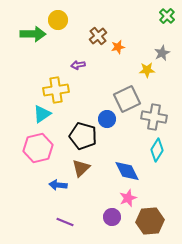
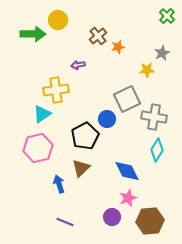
black pentagon: moved 2 px right; rotated 28 degrees clockwise
blue arrow: moved 1 px right, 1 px up; rotated 66 degrees clockwise
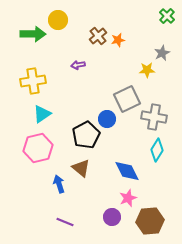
orange star: moved 7 px up
yellow cross: moved 23 px left, 9 px up
black pentagon: moved 1 px right, 1 px up
brown triangle: rotated 36 degrees counterclockwise
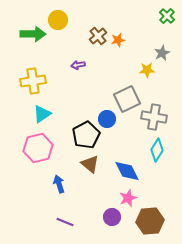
brown triangle: moved 9 px right, 4 px up
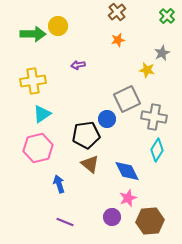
yellow circle: moved 6 px down
brown cross: moved 19 px right, 24 px up
yellow star: rotated 14 degrees clockwise
black pentagon: rotated 20 degrees clockwise
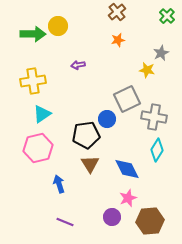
gray star: moved 1 px left
brown triangle: rotated 18 degrees clockwise
blue diamond: moved 2 px up
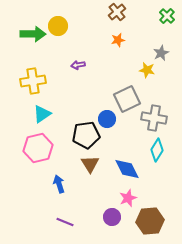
gray cross: moved 1 px down
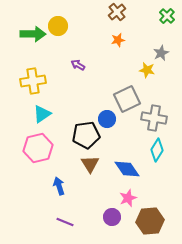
purple arrow: rotated 40 degrees clockwise
blue diamond: rotated 8 degrees counterclockwise
blue arrow: moved 2 px down
